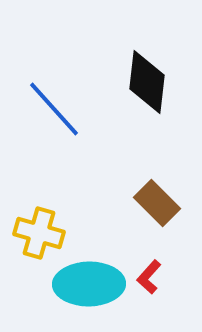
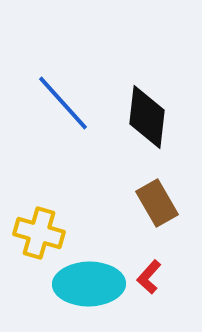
black diamond: moved 35 px down
blue line: moved 9 px right, 6 px up
brown rectangle: rotated 15 degrees clockwise
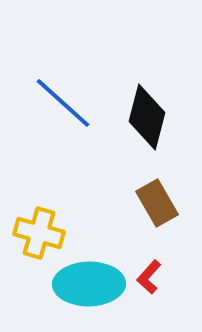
blue line: rotated 6 degrees counterclockwise
black diamond: rotated 8 degrees clockwise
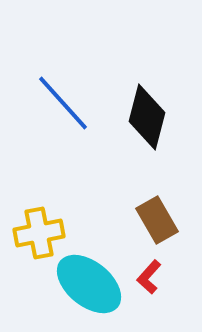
blue line: rotated 6 degrees clockwise
brown rectangle: moved 17 px down
yellow cross: rotated 27 degrees counterclockwise
cyan ellipse: rotated 40 degrees clockwise
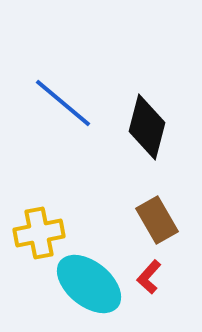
blue line: rotated 8 degrees counterclockwise
black diamond: moved 10 px down
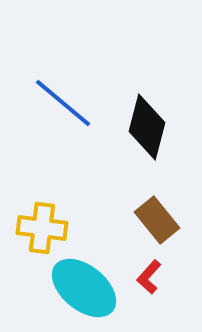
brown rectangle: rotated 9 degrees counterclockwise
yellow cross: moved 3 px right, 5 px up; rotated 18 degrees clockwise
cyan ellipse: moved 5 px left, 4 px down
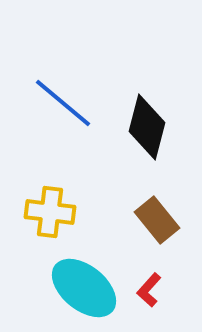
yellow cross: moved 8 px right, 16 px up
red L-shape: moved 13 px down
